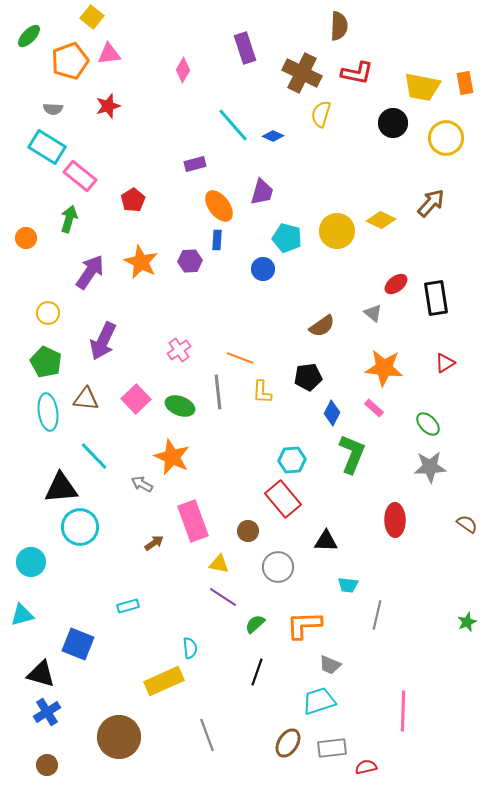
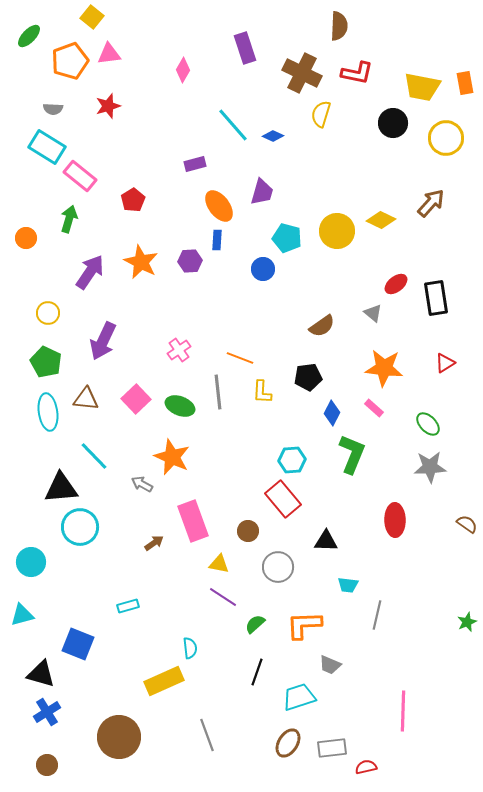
cyan trapezoid at (319, 701): moved 20 px left, 4 px up
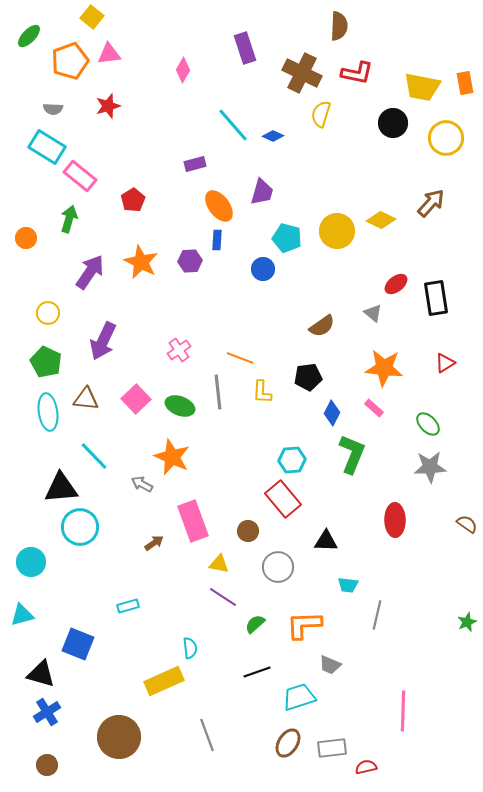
black line at (257, 672): rotated 52 degrees clockwise
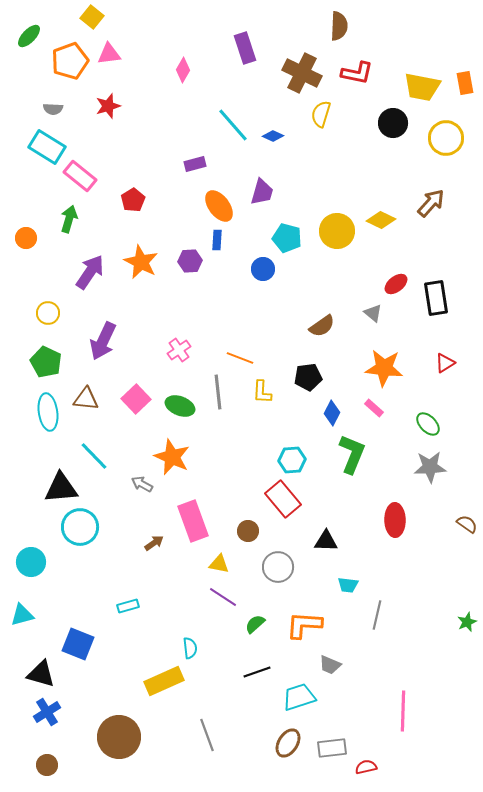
orange L-shape at (304, 625): rotated 6 degrees clockwise
